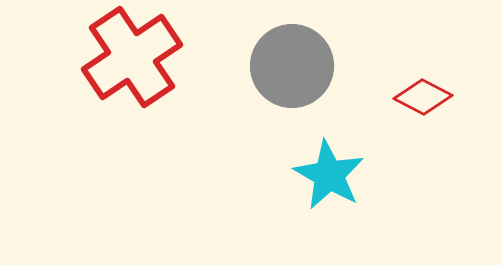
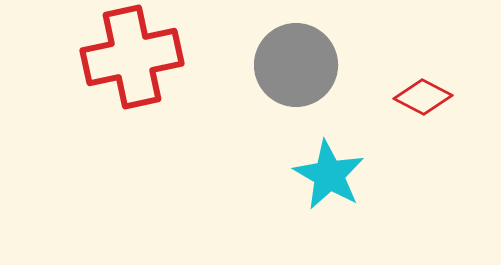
red cross: rotated 22 degrees clockwise
gray circle: moved 4 px right, 1 px up
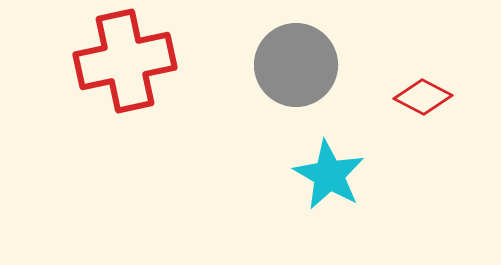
red cross: moved 7 px left, 4 px down
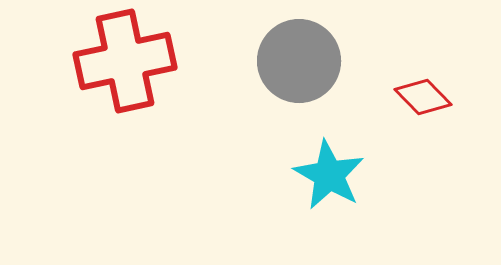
gray circle: moved 3 px right, 4 px up
red diamond: rotated 18 degrees clockwise
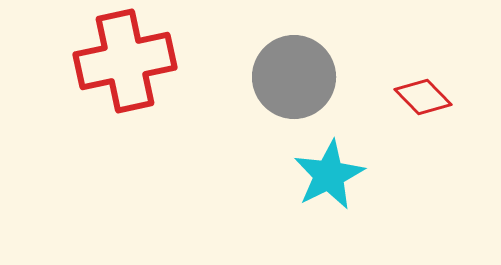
gray circle: moved 5 px left, 16 px down
cyan star: rotated 16 degrees clockwise
